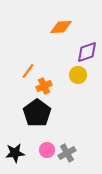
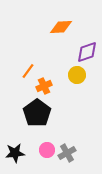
yellow circle: moved 1 px left
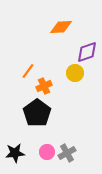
yellow circle: moved 2 px left, 2 px up
pink circle: moved 2 px down
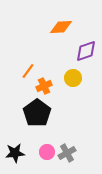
purple diamond: moved 1 px left, 1 px up
yellow circle: moved 2 px left, 5 px down
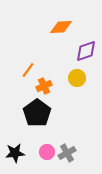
orange line: moved 1 px up
yellow circle: moved 4 px right
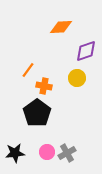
orange cross: rotated 35 degrees clockwise
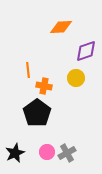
orange line: rotated 42 degrees counterclockwise
yellow circle: moved 1 px left
black star: rotated 18 degrees counterclockwise
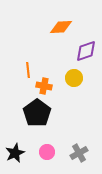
yellow circle: moved 2 px left
gray cross: moved 12 px right
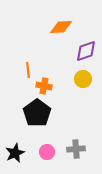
yellow circle: moved 9 px right, 1 px down
gray cross: moved 3 px left, 4 px up; rotated 24 degrees clockwise
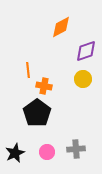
orange diamond: rotated 25 degrees counterclockwise
